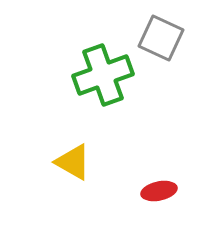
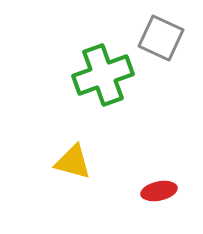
yellow triangle: rotated 15 degrees counterclockwise
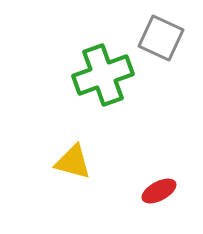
red ellipse: rotated 16 degrees counterclockwise
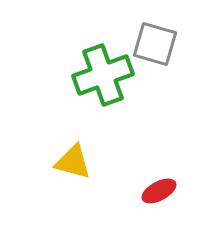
gray square: moved 6 px left, 6 px down; rotated 9 degrees counterclockwise
